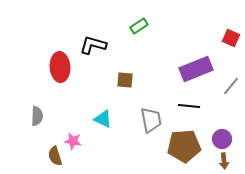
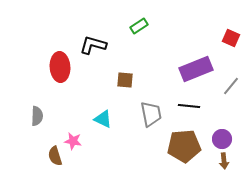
gray trapezoid: moved 6 px up
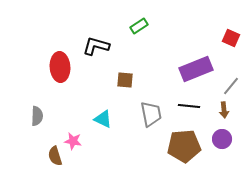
black L-shape: moved 3 px right, 1 px down
brown arrow: moved 51 px up
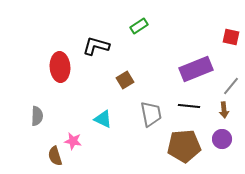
red square: moved 1 px up; rotated 12 degrees counterclockwise
brown square: rotated 36 degrees counterclockwise
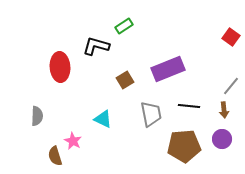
green rectangle: moved 15 px left
red square: rotated 24 degrees clockwise
purple rectangle: moved 28 px left
pink star: rotated 18 degrees clockwise
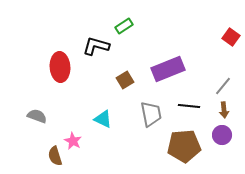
gray line: moved 8 px left
gray semicircle: rotated 72 degrees counterclockwise
purple circle: moved 4 px up
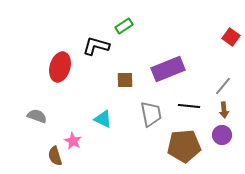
red ellipse: rotated 20 degrees clockwise
brown square: rotated 30 degrees clockwise
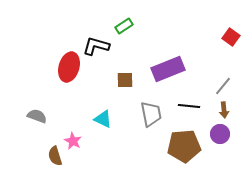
red ellipse: moved 9 px right
purple circle: moved 2 px left, 1 px up
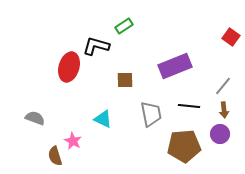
purple rectangle: moved 7 px right, 3 px up
gray semicircle: moved 2 px left, 2 px down
